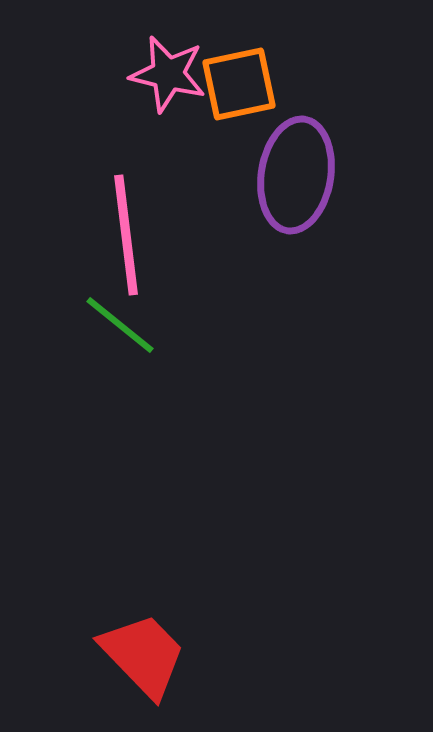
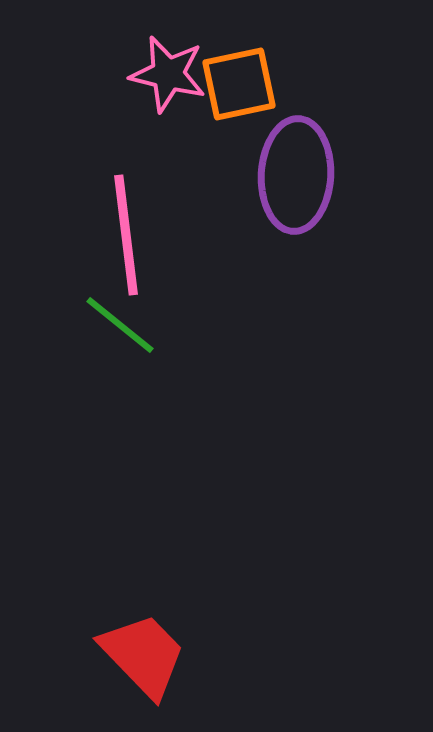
purple ellipse: rotated 6 degrees counterclockwise
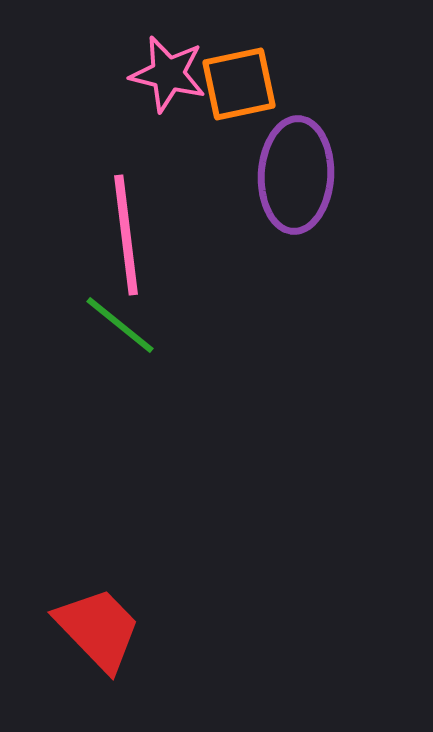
red trapezoid: moved 45 px left, 26 px up
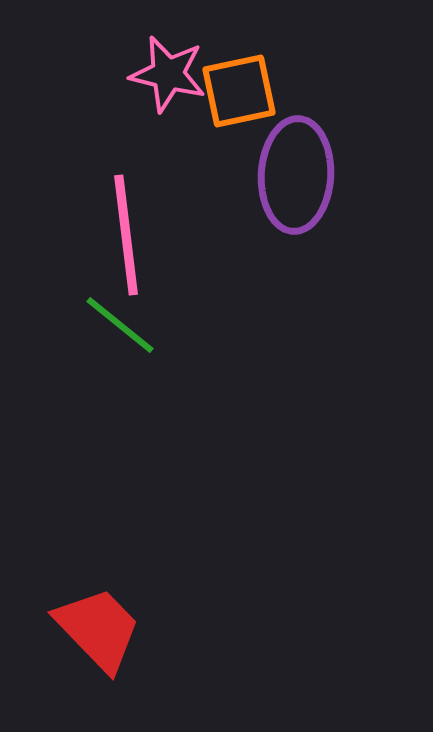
orange square: moved 7 px down
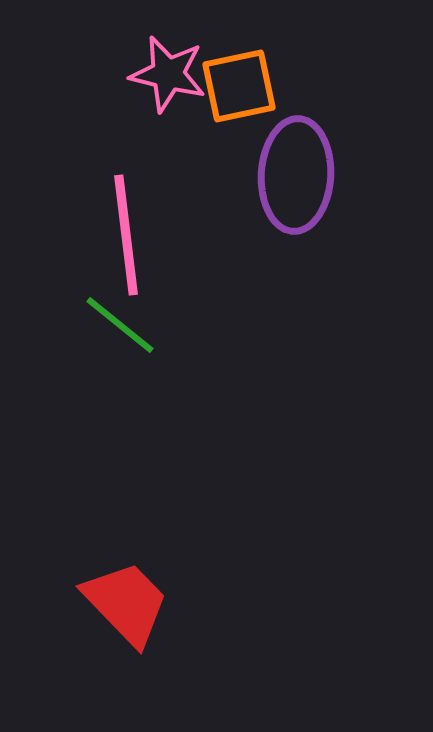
orange square: moved 5 px up
red trapezoid: moved 28 px right, 26 px up
